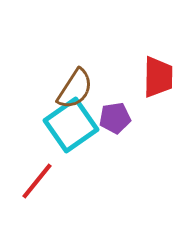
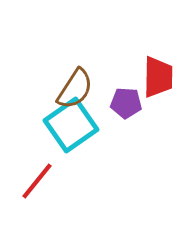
purple pentagon: moved 11 px right, 15 px up; rotated 12 degrees clockwise
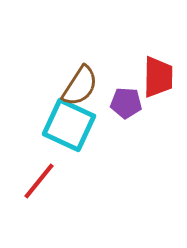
brown semicircle: moved 5 px right, 3 px up
cyan square: moved 2 px left; rotated 30 degrees counterclockwise
red line: moved 2 px right
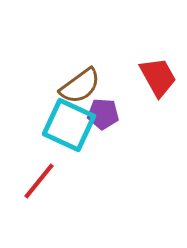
red trapezoid: rotated 30 degrees counterclockwise
brown semicircle: rotated 21 degrees clockwise
purple pentagon: moved 23 px left, 11 px down
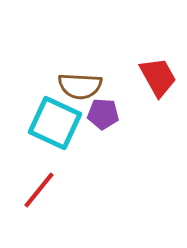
brown semicircle: rotated 39 degrees clockwise
cyan square: moved 14 px left, 2 px up
red line: moved 9 px down
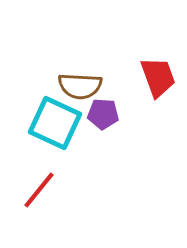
red trapezoid: rotated 9 degrees clockwise
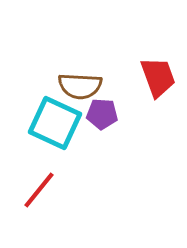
purple pentagon: moved 1 px left
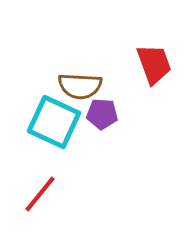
red trapezoid: moved 4 px left, 13 px up
cyan square: moved 1 px left, 1 px up
red line: moved 1 px right, 4 px down
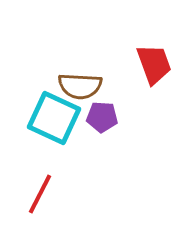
purple pentagon: moved 3 px down
cyan square: moved 4 px up
red line: rotated 12 degrees counterclockwise
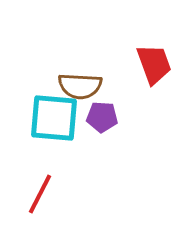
cyan square: rotated 20 degrees counterclockwise
